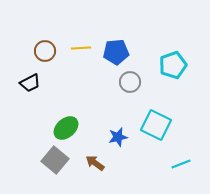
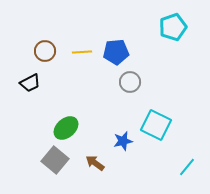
yellow line: moved 1 px right, 4 px down
cyan pentagon: moved 38 px up
blue star: moved 5 px right, 4 px down
cyan line: moved 6 px right, 3 px down; rotated 30 degrees counterclockwise
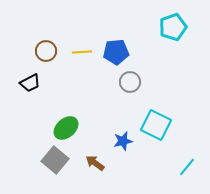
brown circle: moved 1 px right
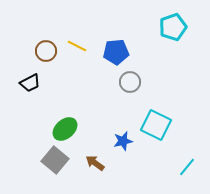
yellow line: moved 5 px left, 6 px up; rotated 30 degrees clockwise
green ellipse: moved 1 px left, 1 px down
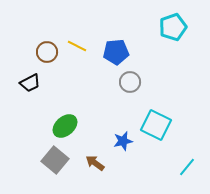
brown circle: moved 1 px right, 1 px down
green ellipse: moved 3 px up
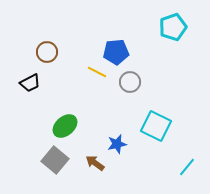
yellow line: moved 20 px right, 26 px down
cyan square: moved 1 px down
blue star: moved 6 px left, 3 px down
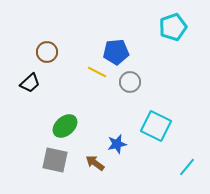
black trapezoid: rotated 15 degrees counterclockwise
gray square: rotated 28 degrees counterclockwise
